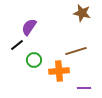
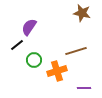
orange cross: moved 2 px left; rotated 12 degrees counterclockwise
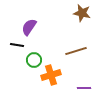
black line: rotated 48 degrees clockwise
orange cross: moved 6 px left, 4 px down
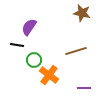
orange cross: moved 2 px left; rotated 36 degrees counterclockwise
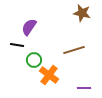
brown line: moved 2 px left, 1 px up
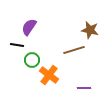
brown star: moved 8 px right, 17 px down
green circle: moved 2 px left
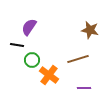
brown line: moved 4 px right, 9 px down
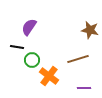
black line: moved 2 px down
orange cross: moved 1 px down
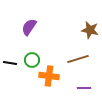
black line: moved 7 px left, 16 px down
orange cross: rotated 30 degrees counterclockwise
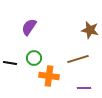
green circle: moved 2 px right, 2 px up
